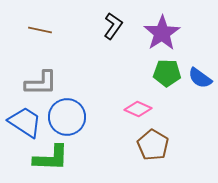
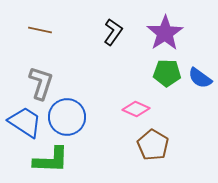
black L-shape: moved 6 px down
purple star: moved 3 px right
gray L-shape: rotated 72 degrees counterclockwise
pink diamond: moved 2 px left
green L-shape: moved 2 px down
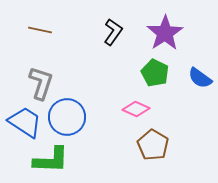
green pentagon: moved 12 px left; rotated 24 degrees clockwise
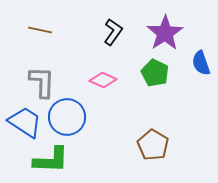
blue semicircle: moved 1 px right, 15 px up; rotated 35 degrees clockwise
gray L-shape: moved 1 px right, 1 px up; rotated 16 degrees counterclockwise
pink diamond: moved 33 px left, 29 px up
